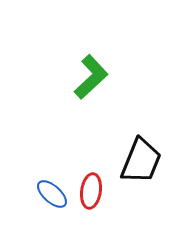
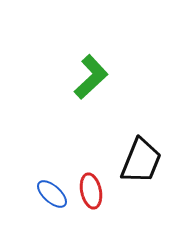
red ellipse: rotated 20 degrees counterclockwise
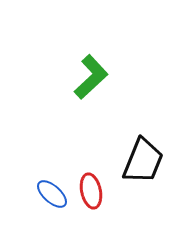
black trapezoid: moved 2 px right
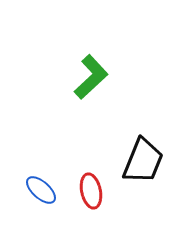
blue ellipse: moved 11 px left, 4 px up
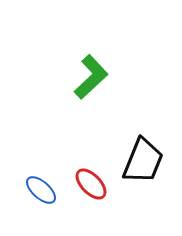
red ellipse: moved 7 px up; rotated 32 degrees counterclockwise
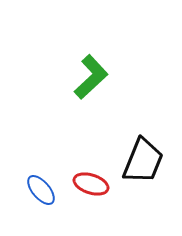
red ellipse: rotated 28 degrees counterclockwise
blue ellipse: rotated 8 degrees clockwise
